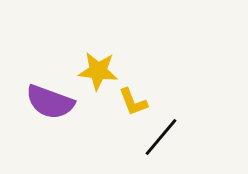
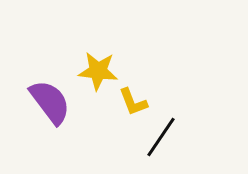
purple semicircle: rotated 147 degrees counterclockwise
black line: rotated 6 degrees counterclockwise
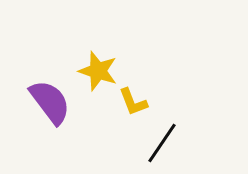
yellow star: rotated 12 degrees clockwise
black line: moved 1 px right, 6 px down
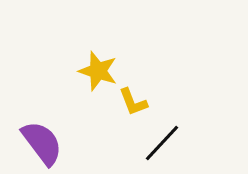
purple semicircle: moved 8 px left, 41 px down
black line: rotated 9 degrees clockwise
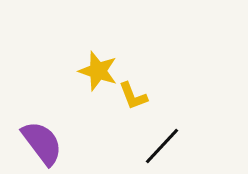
yellow L-shape: moved 6 px up
black line: moved 3 px down
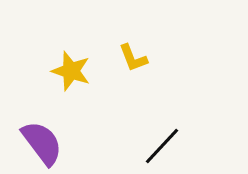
yellow star: moved 27 px left
yellow L-shape: moved 38 px up
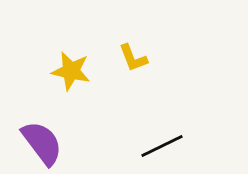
yellow star: rotated 6 degrees counterclockwise
black line: rotated 21 degrees clockwise
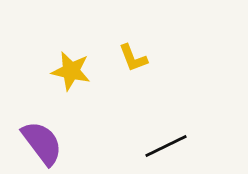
black line: moved 4 px right
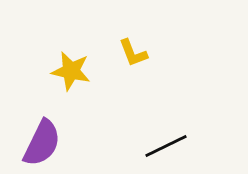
yellow L-shape: moved 5 px up
purple semicircle: rotated 63 degrees clockwise
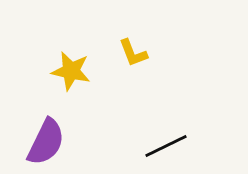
purple semicircle: moved 4 px right, 1 px up
